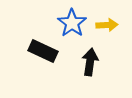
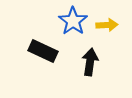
blue star: moved 1 px right, 2 px up
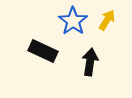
yellow arrow: moved 5 px up; rotated 55 degrees counterclockwise
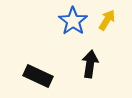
black rectangle: moved 5 px left, 25 px down
black arrow: moved 2 px down
